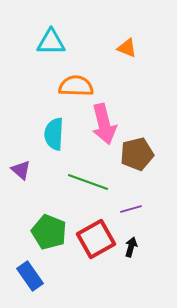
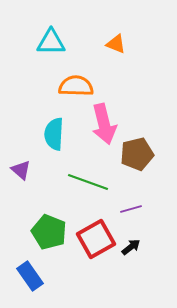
orange triangle: moved 11 px left, 4 px up
black arrow: rotated 36 degrees clockwise
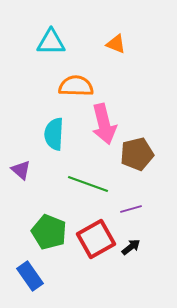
green line: moved 2 px down
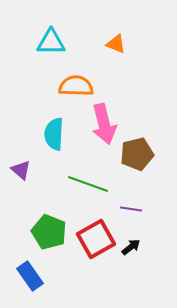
purple line: rotated 25 degrees clockwise
